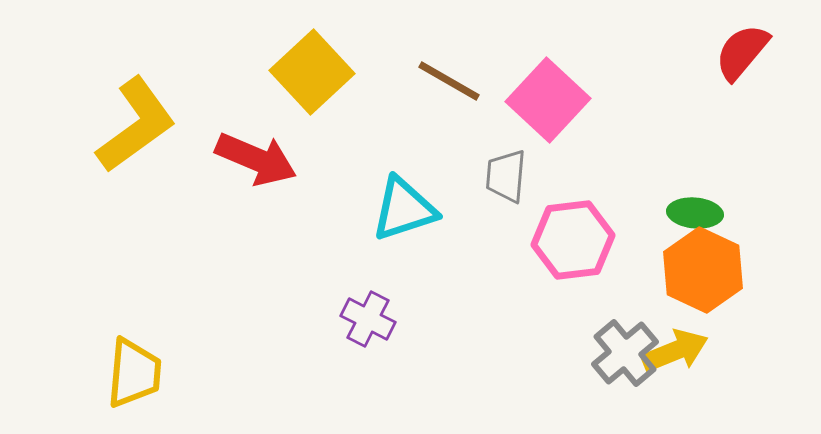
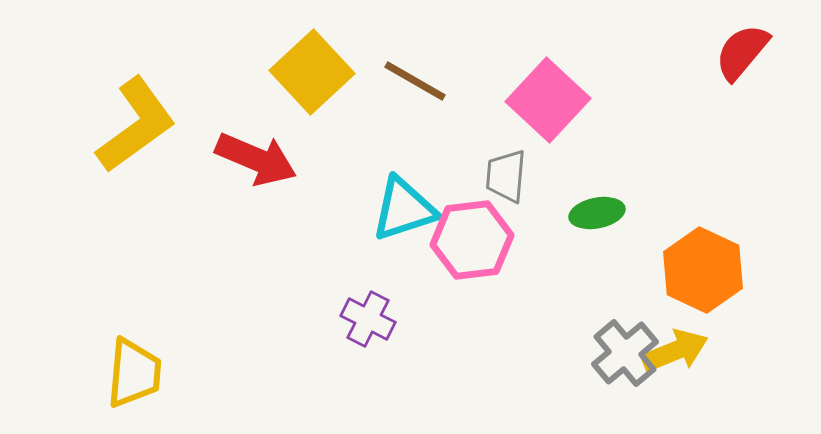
brown line: moved 34 px left
green ellipse: moved 98 px left; rotated 16 degrees counterclockwise
pink hexagon: moved 101 px left
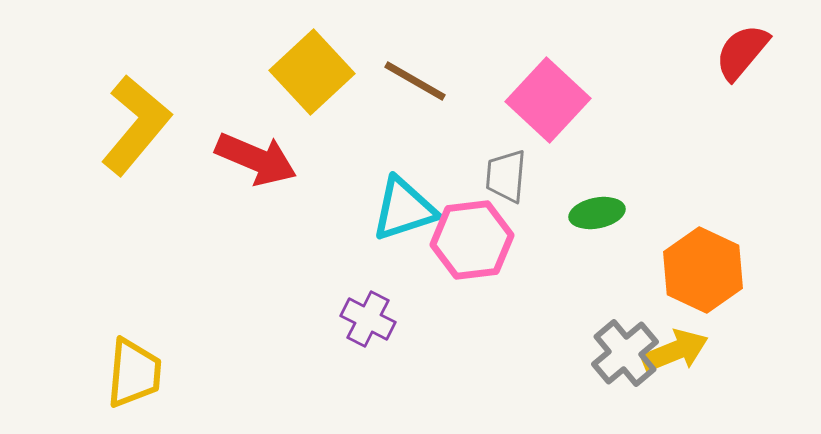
yellow L-shape: rotated 14 degrees counterclockwise
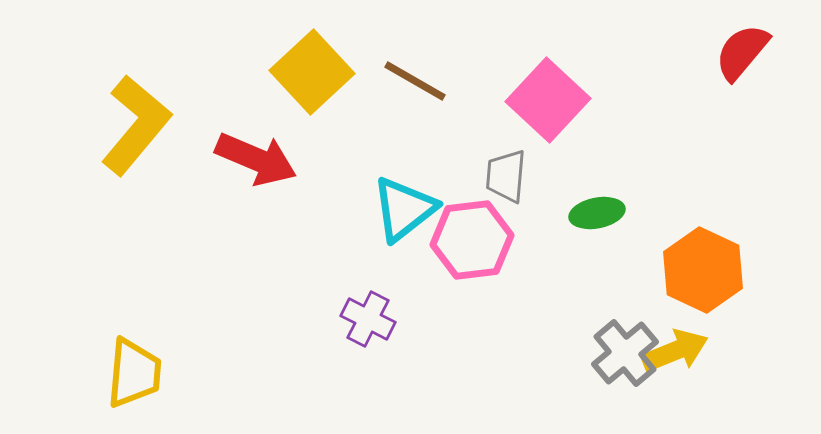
cyan triangle: rotated 20 degrees counterclockwise
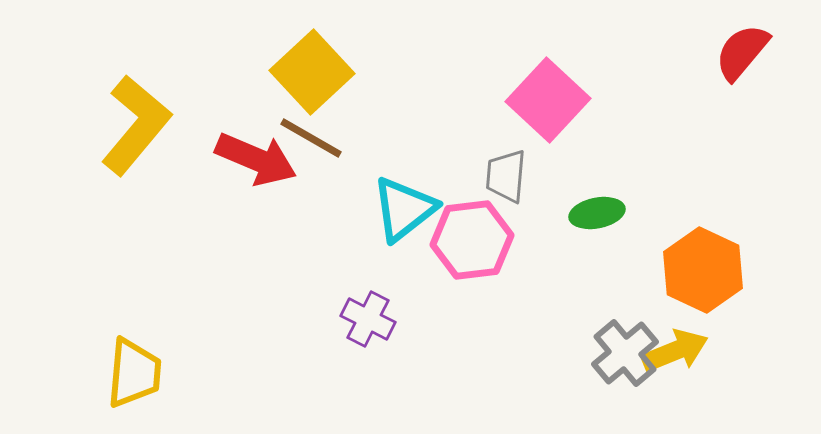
brown line: moved 104 px left, 57 px down
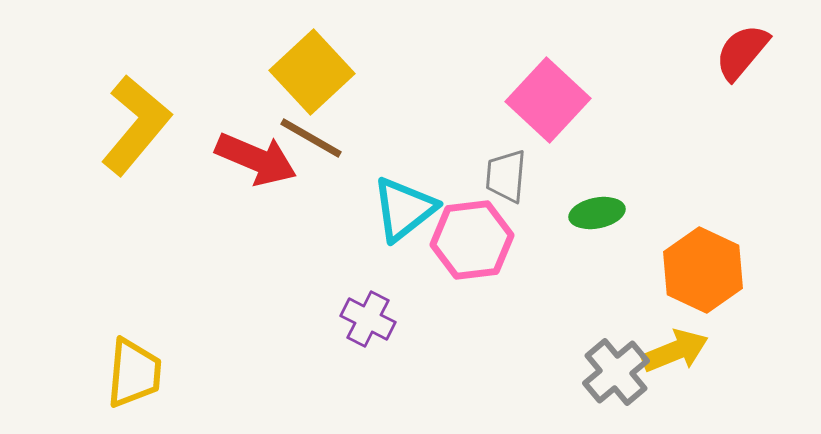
gray cross: moved 9 px left, 19 px down
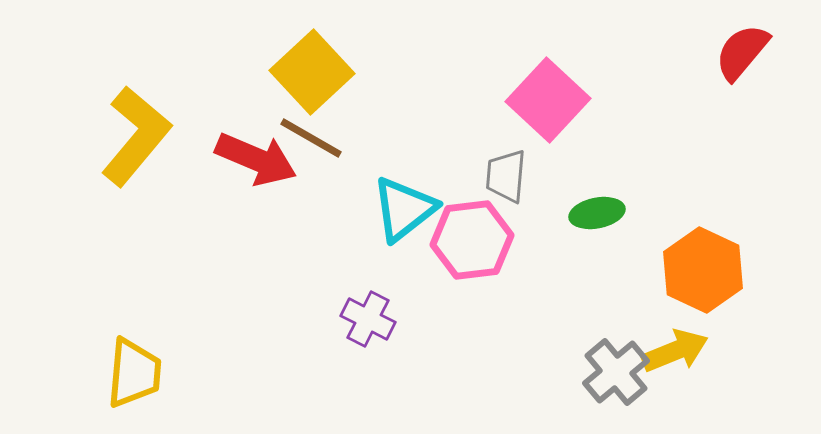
yellow L-shape: moved 11 px down
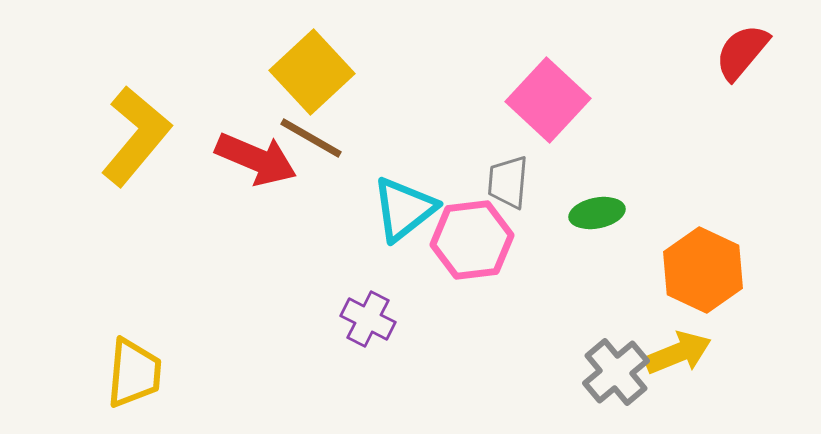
gray trapezoid: moved 2 px right, 6 px down
yellow arrow: moved 3 px right, 2 px down
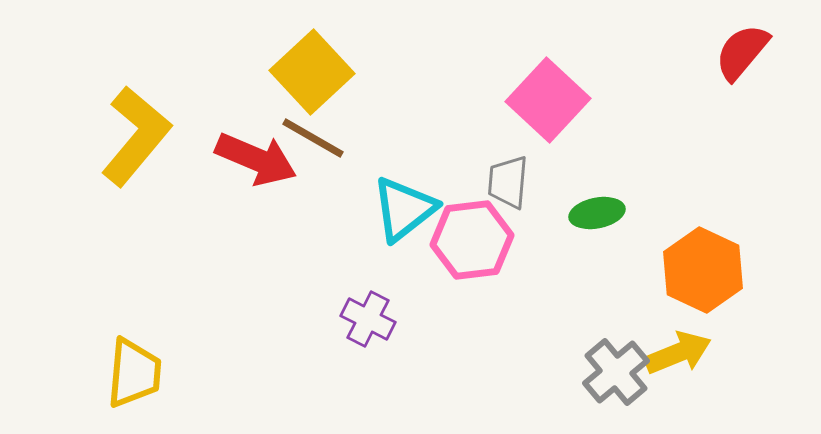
brown line: moved 2 px right
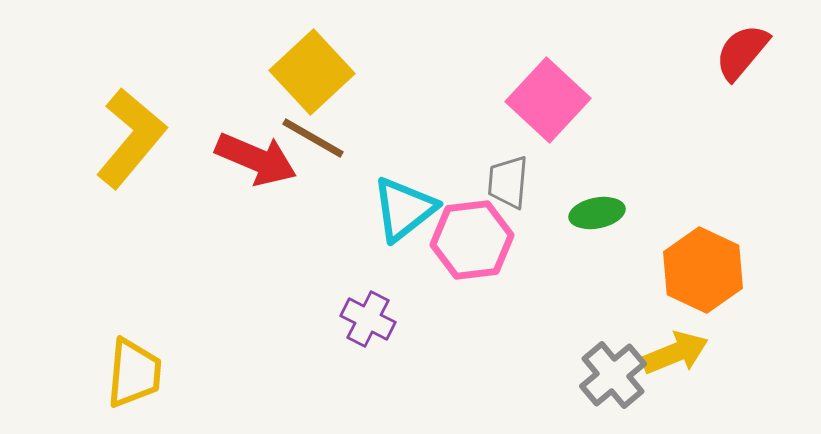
yellow L-shape: moved 5 px left, 2 px down
yellow arrow: moved 3 px left
gray cross: moved 3 px left, 3 px down
